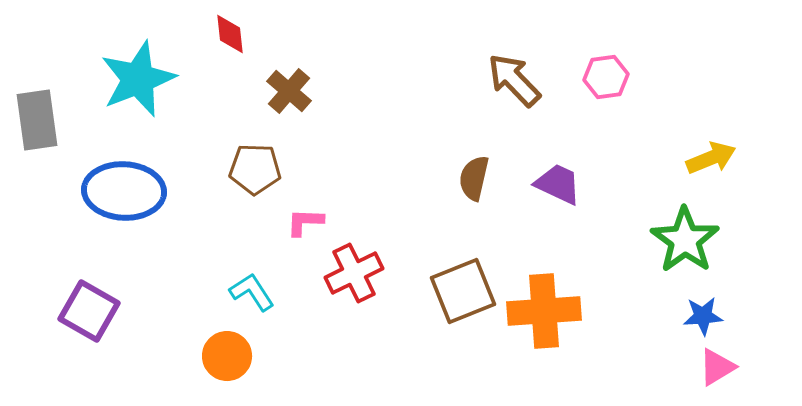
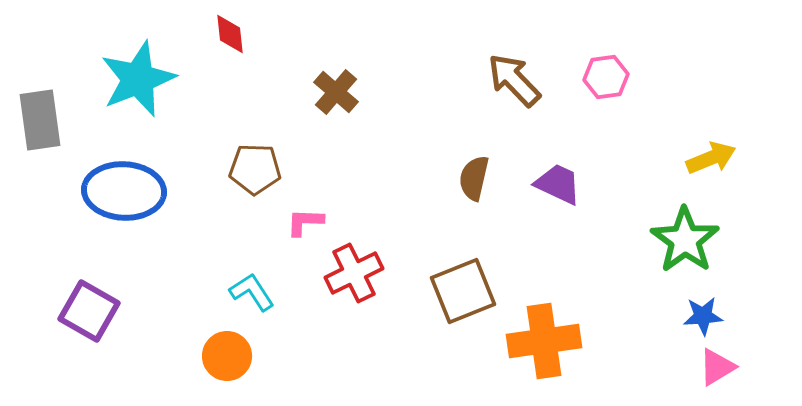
brown cross: moved 47 px right, 1 px down
gray rectangle: moved 3 px right
orange cross: moved 30 px down; rotated 4 degrees counterclockwise
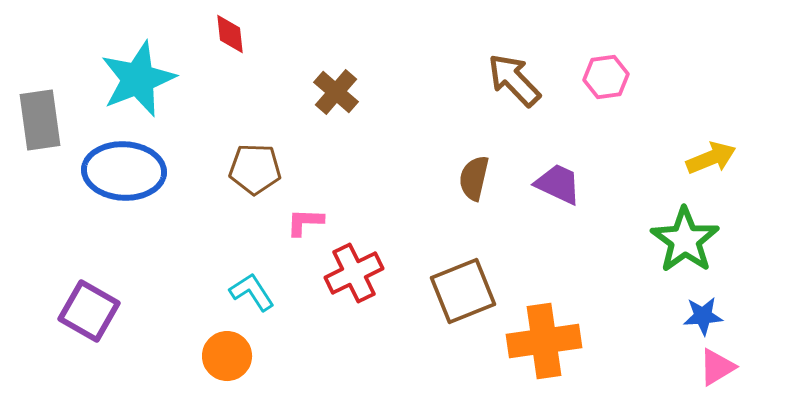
blue ellipse: moved 20 px up
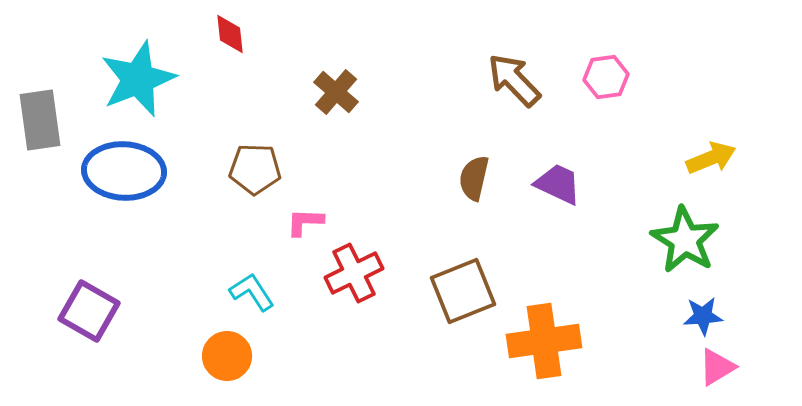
green star: rotated 4 degrees counterclockwise
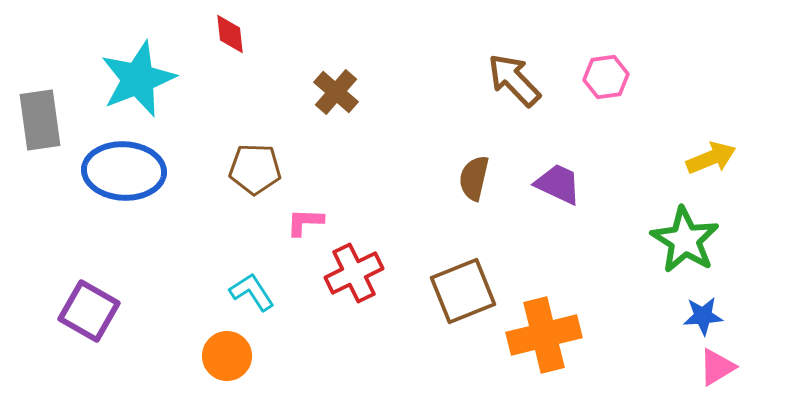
orange cross: moved 6 px up; rotated 6 degrees counterclockwise
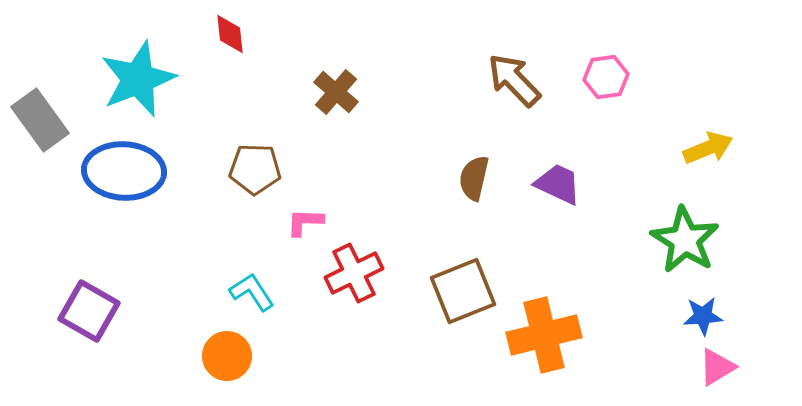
gray rectangle: rotated 28 degrees counterclockwise
yellow arrow: moved 3 px left, 10 px up
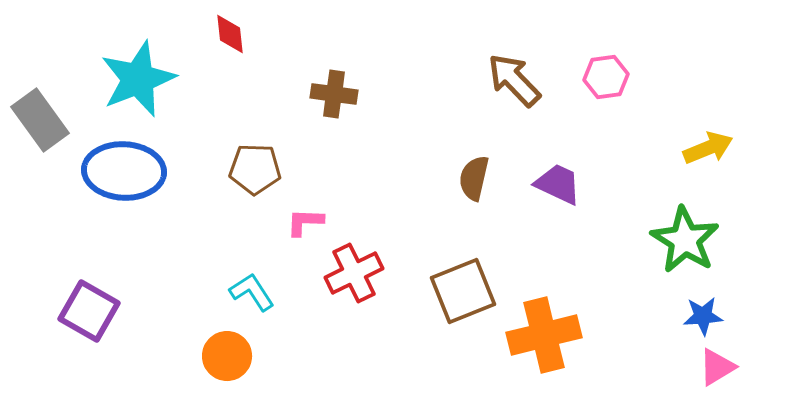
brown cross: moved 2 px left, 2 px down; rotated 33 degrees counterclockwise
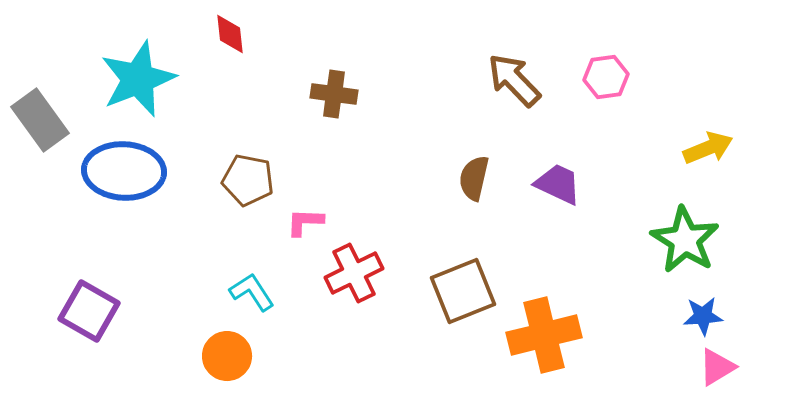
brown pentagon: moved 7 px left, 11 px down; rotated 9 degrees clockwise
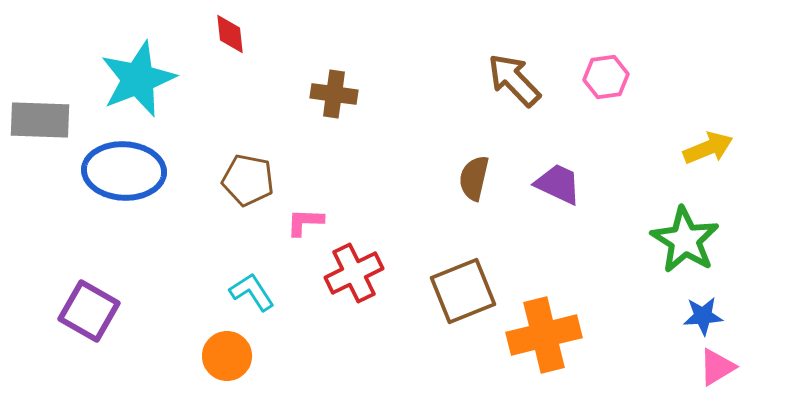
gray rectangle: rotated 52 degrees counterclockwise
